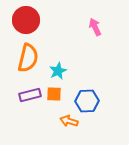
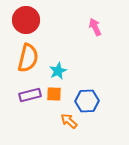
orange arrow: rotated 24 degrees clockwise
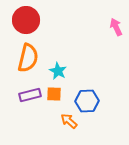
pink arrow: moved 21 px right
cyan star: rotated 18 degrees counterclockwise
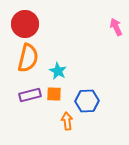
red circle: moved 1 px left, 4 px down
orange arrow: moved 2 px left; rotated 42 degrees clockwise
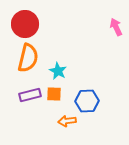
orange arrow: rotated 90 degrees counterclockwise
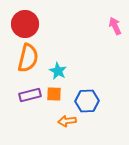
pink arrow: moved 1 px left, 1 px up
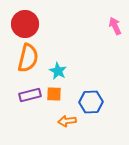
blue hexagon: moved 4 px right, 1 px down
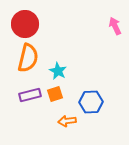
orange square: moved 1 px right; rotated 21 degrees counterclockwise
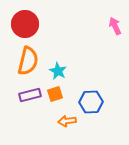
orange semicircle: moved 3 px down
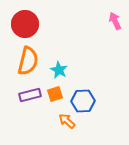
pink arrow: moved 5 px up
cyan star: moved 1 px right, 1 px up
blue hexagon: moved 8 px left, 1 px up
orange arrow: rotated 48 degrees clockwise
